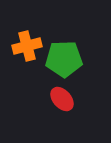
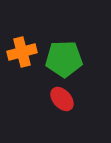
orange cross: moved 5 px left, 6 px down
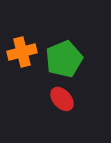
green pentagon: rotated 21 degrees counterclockwise
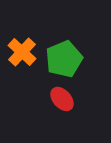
orange cross: rotated 32 degrees counterclockwise
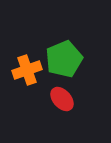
orange cross: moved 5 px right, 18 px down; rotated 28 degrees clockwise
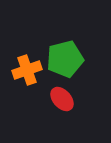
green pentagon: moved 1 px right; rotated 9 degrees clockwise
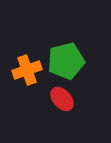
green pentagon: moved 1 px right, 2 px down
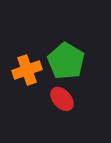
green pentagon: rotated 27 degrees counterclockwise
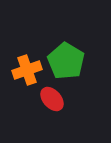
red ellipse: moved 10 px left
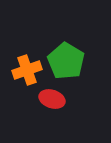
red ellipse: rotated 30 degrees counterclockwise
